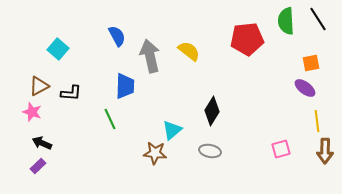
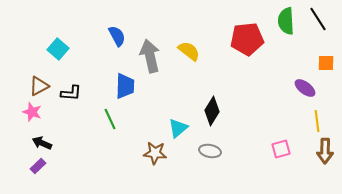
orange square: moved 15 px right; rotated 12 degrees clockwise
cyan triangle: moved 6 px right, 2 px up
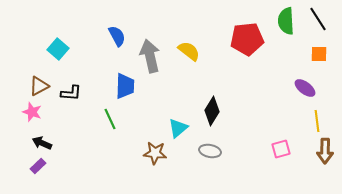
orange square: moved 7 px left, 9 px up
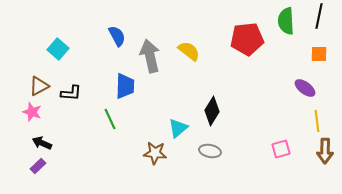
black line: moved 1 px right, 3 px up; rotated 45 degrees clockwise
